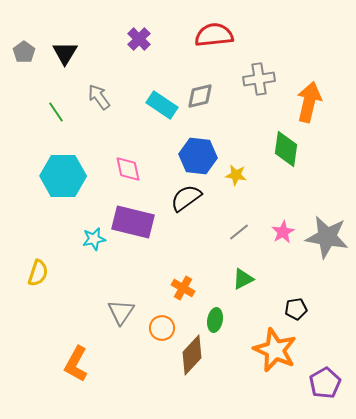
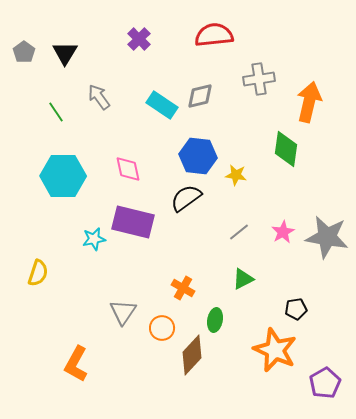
gray triangle: moved 2 px right
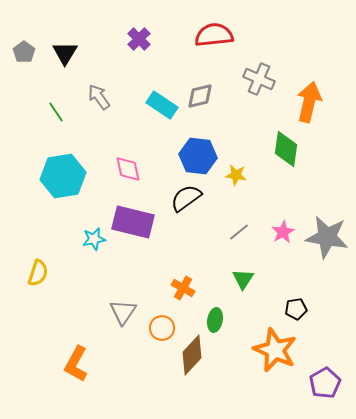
gray cross: rotated 32 degrees clockwise
cyan hexagon: rotated 9 degrees counterclockwise
green triangle: rotated 30 degrees counterclockwise
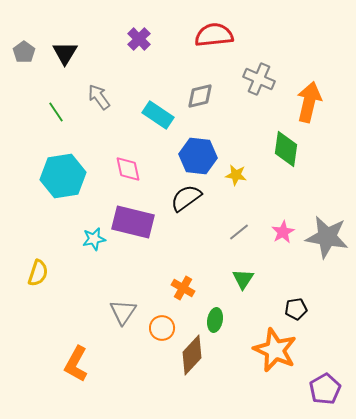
cyan rectangle: moved 4 px left, 10 px down
purple pentagon: moved 6 px down
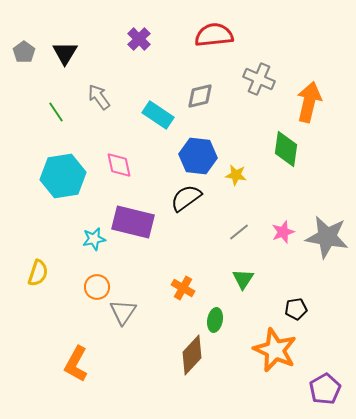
pink diamond: moved 9 px left, 4 px up
pink star: rotated 10 degrees clockwise
orange circle: moved 65 px left, 41 px up
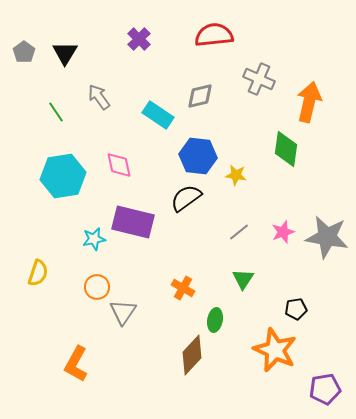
purple pentagon: rotated 20 degrees clockwise
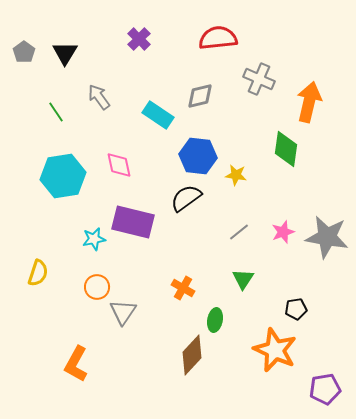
red semicircle: moved 4 px right, 3 px down
